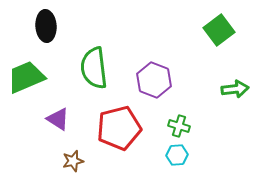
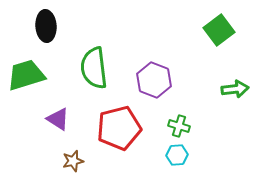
green trapezoid: moved 2 px up; rotated 6 degrees clockwise
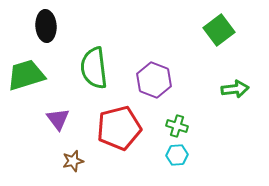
purple triangle: rotated 20 degrees clockwise
green cross: moved 2 px left
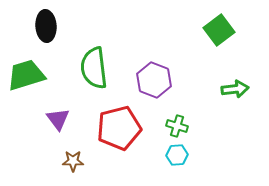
brown star: rotated 15 degrees clockwise
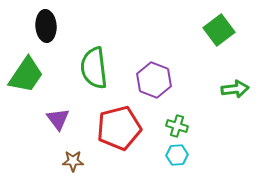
green trapezoid: rotated 141 degrees clockwise
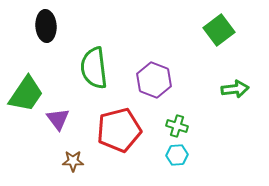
green trapezoid: moved 19 px down
red pentagon: moved 2 px down
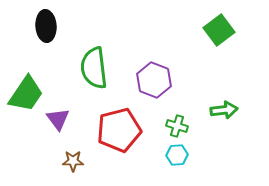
green arrow: moved 11 px left, 21 px down
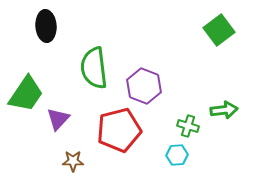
purple hexagon: moved 10 px left, 6 px down
purple triangle: rotated 20 degrees clockwise
green cross: moved 11 px right
